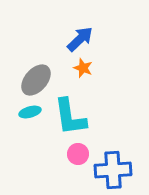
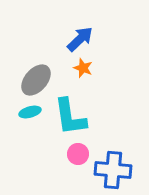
blue cross: rotated 9 degrees clockwise
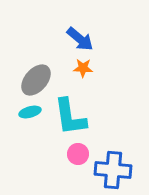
blue arrow: rotated 84 degrees clockwise
orange star: rotated 18 degrees counterclockwise
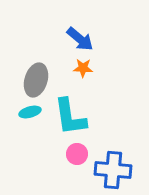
gray ellipse: rotated 24 degrees counterclockwise
pink circle: moved 1 px left
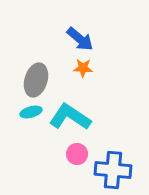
cyan ellipse: moved 1 px right
cyan L-shape: rotated 132 degrees clockwise
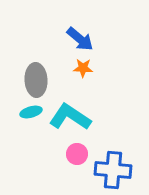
gray ellipse: rotated 20 degrees counterclockwise
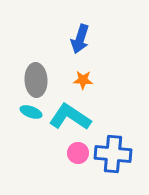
blue arrow: rotated 68 degrees clockwise
orange star: moved 12 px down
cyan ellipse: rotated 35 degrees clockwise
pink circle: moved 1 px right, 1 px up
blue cross: moved 16 px up
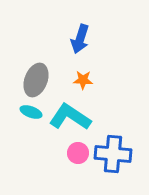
gray ellipse: rotated 24 degrees clockwise
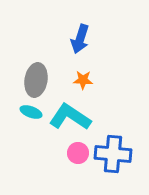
gray ellipse: rotated 12 degrees counterclockwise
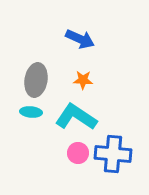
blue arrow: rotated 84 degrees counterclockwise
cyan ellipse: rotated 15 degrees counterclockwise
cyan L-shape: moved 6 px right
